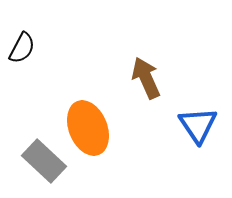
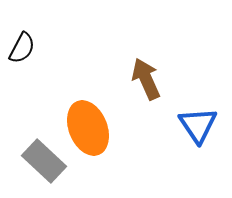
brown arrow: moved 1 px down
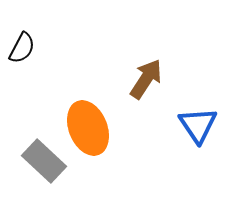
brown arrow: rotated 57 degrees clockwise
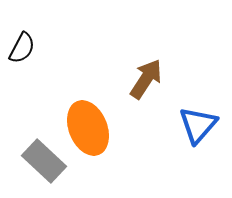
blue triangle: rotated 15 degrees clockwise
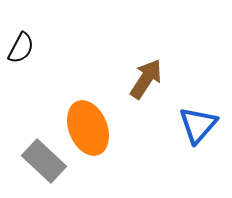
black semicircle: moved 1 px left
